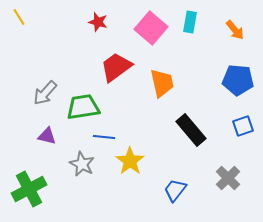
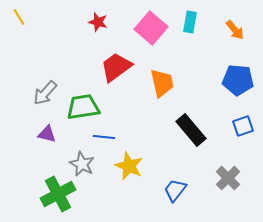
purple triangle: moved 2 px up
yellow star: moved 1 px left, 5 px down; rotated 12 degrees counterclockwise
green cross: moved 29 px right, 5 px down
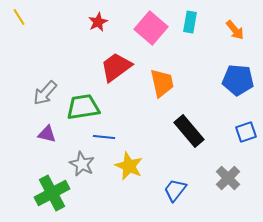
red star: rotated 30 degrees clockwise
blue square: moved 3 px right, 6 px down
black rectangle: moved 2 px left, 1 px down
green cross: moved 6 px left, 1 px up
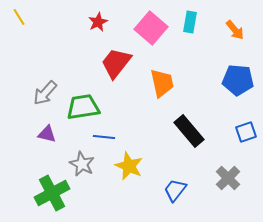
red trapezoid: moved 4 px up; rotated 16 degrees counterclockwise
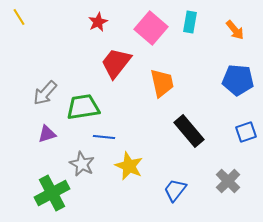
purple triangle: rotated 30 degrees counterclockwise
gray cross: moved 3 px down
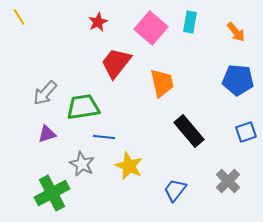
orange arrow: moved 1 px right, 2 px down
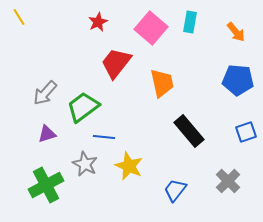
green trapezoid: rotated 28 degrees counterclockwise
gray star: moved 3 px right
green cross: moved 6 px left, 8 px up
